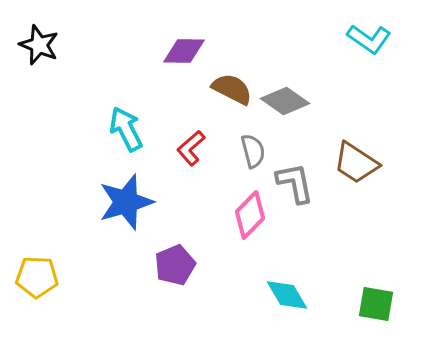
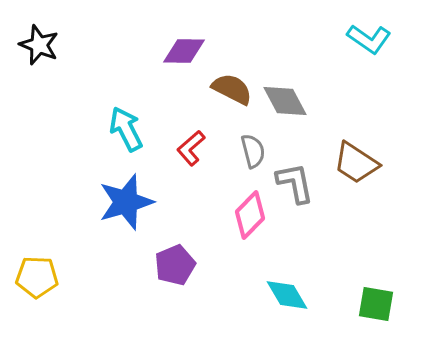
gray diamond: rotated 27 degrees clockwise
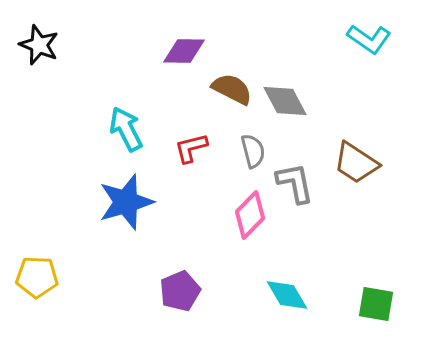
red L-shape: rotated 27 degrees clockwise
purple pentagon: moved 5 px right, 26 px down
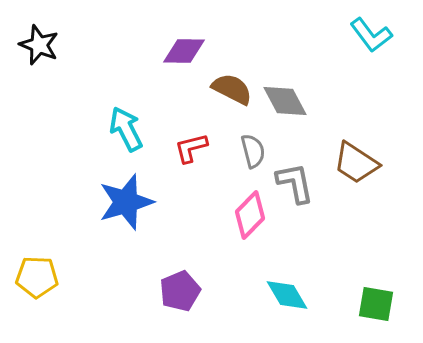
cyan L-shape: moved 2 px right, 4 px up; rotated 18 degrees clockwise
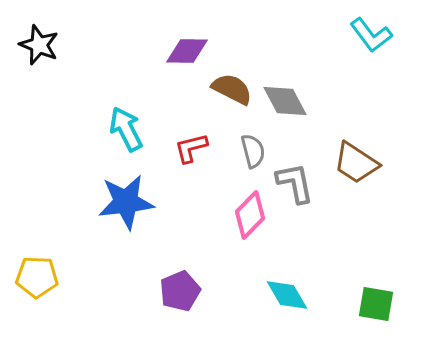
purple diamond: moved 3 px right
blue star: rotated 10 degrees clockwise
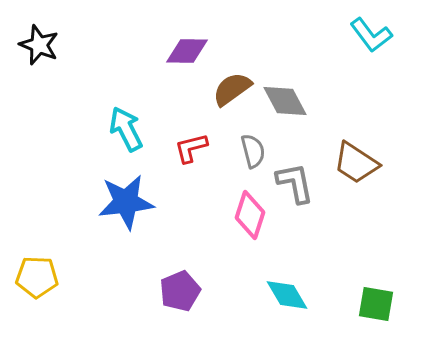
brown semicircle: rotated 63 degrees counterclockwise
pink diamond: rotated 27 degrees counterclockwise
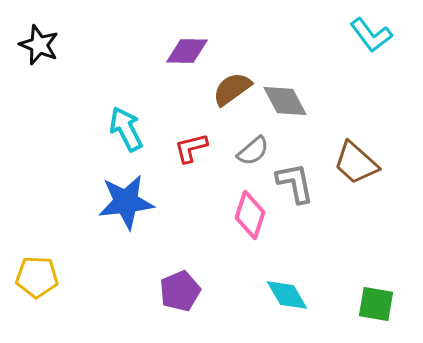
gray semicircle: rotated 64 degrees clockwise
brown trapezoid: rotated 9 degrees clockwise
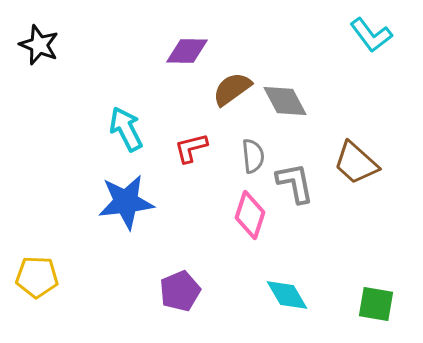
gray semicircle: moved 5 px down; rotated 56 degrees counterclockwise
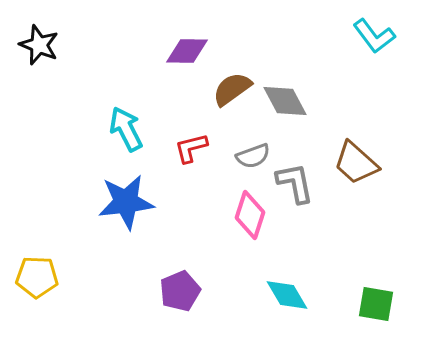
cyan L-shape: moved 3 px right, 1 px down
gray semicircle: rotated 76 degrees clockwise
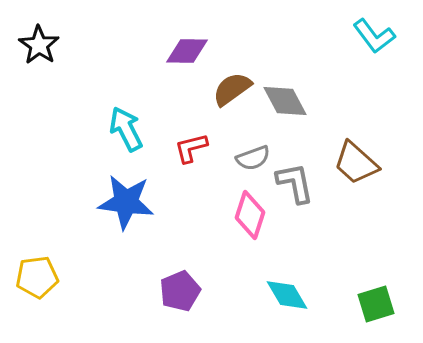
black star: rotated 12 degrees clockwise
gray semicircle: moved 2 px down
blue star: rotated 14 degrees clockwise
yellow pentagon: rotated 9 degrees counterclockwise
green square: rotated 27 degrees counterclockwise
